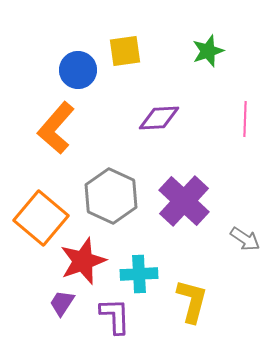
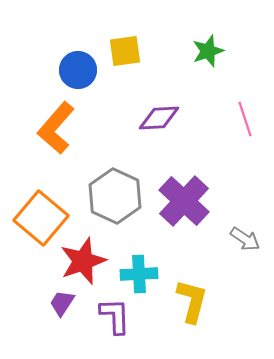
pink line: rotated 20 degrees counterclockwise
gray hexagon: moved 4 px right
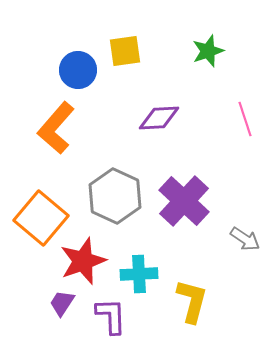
purple L-shape: moved 4 px left
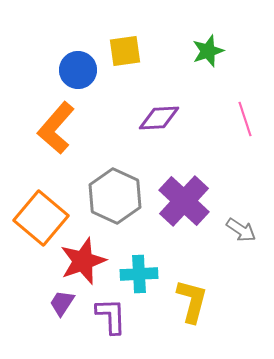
gray arrow: moved 4 px left, 9 px up
